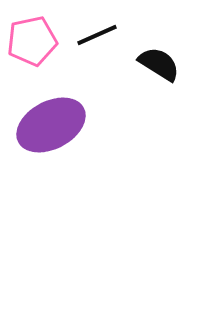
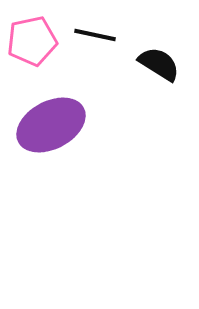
black line: moved 2 px left; rotated 36 degrees clockwise
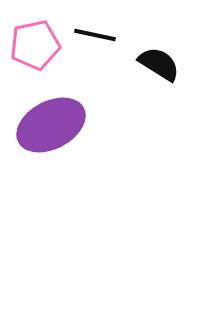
pink pentagon: moved 3 px right, 4 px down
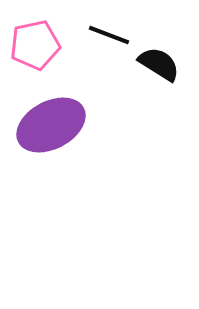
black line: moved 14 px right; rotated 9 degrees clockwise
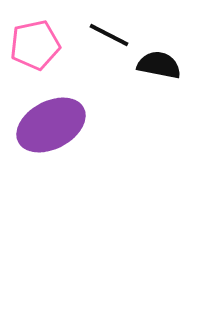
black line: rotated 6 degrees clockwise
black semicircle: moved 1 px down; rotated 21 degrees counterclockwise
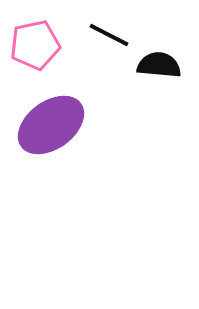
black semicircle: rotated 6 degrees counterclockwise
purple ellipse: rotated 8 degrees counterclockwise
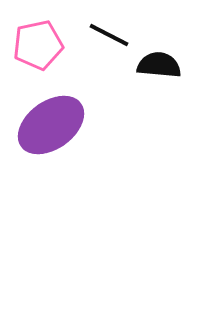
pink pentagon: moved 3 px right
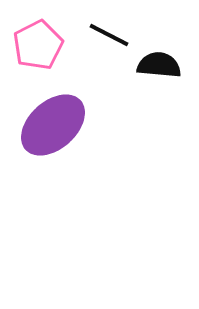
pink pentagon: rotated 15 degrees counterclockwise
purple ellipse: moved 2 px right; rotated 6 degrees counterclockwise
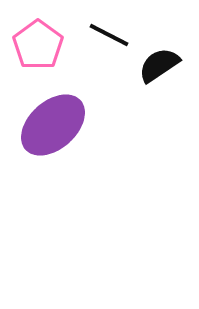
pink pentagon: rotated 9 degrees counterclockwise
black semicircle: rotated 39 degrees counterclockwise
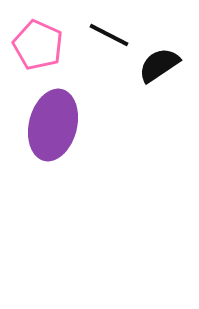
pink pentagon: rotated 12 degrees counterclockwise
purple ellipse: rotated 34 degrees counterclockwise
